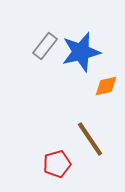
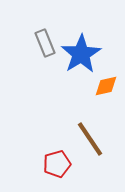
gray rectangle: moved 3 px up; rotated 60 degrees counterclockwise
blue star: moved 2 px down; rotated 18 degrees counterclockwise
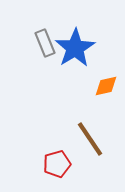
blue star: moved 6 px left, 6 px up
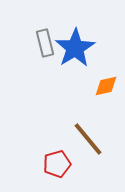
gray rectangle: rotated 8 degrees clockwise
brown line: moved 2 px left; rotated 6 degrees counterclockwise
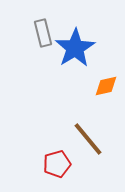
gray rectangle: moved 2 px left, 10 px up
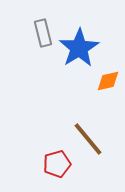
blue star: moved 4 px right
orange diamond: moved 2 px right, 5 px up
